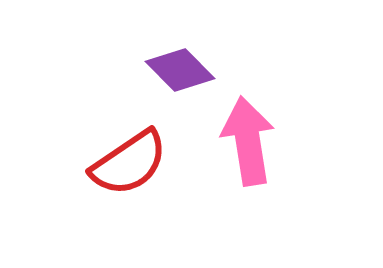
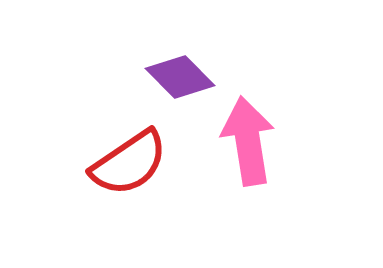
purple diamond: moved 7 px down
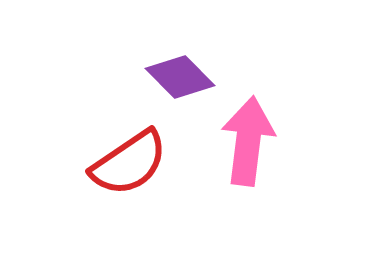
pink arrow: rotated 16 degrees clockwise
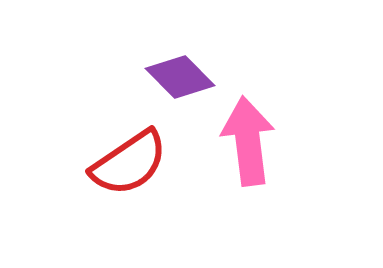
pink arrow: rotated 14 degrees counterclockwise
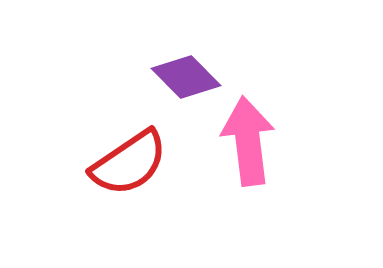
purple diamond: moved 6 px right
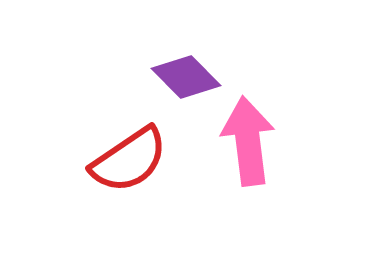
red semicircle: moved 3 px up
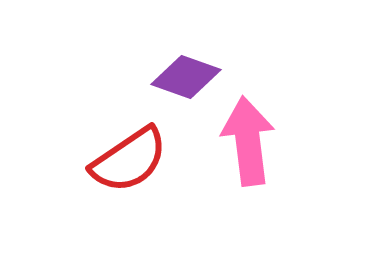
purple diamond: rotated 26 degrees counterclockwise
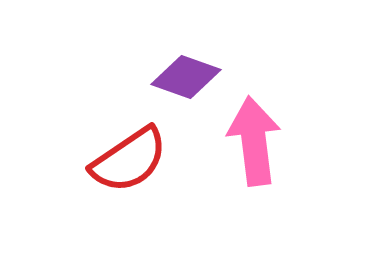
pink arrow: moved 6 px right
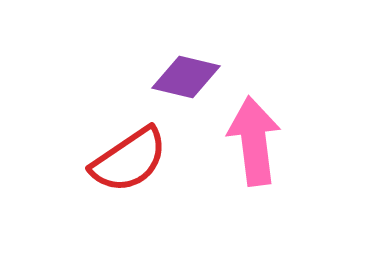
purple diamond: rotated 6 degrees counterclockwise
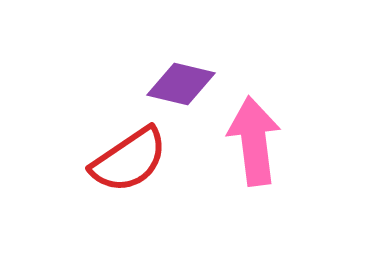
purple diamond: moved 5 px left, 7 px down
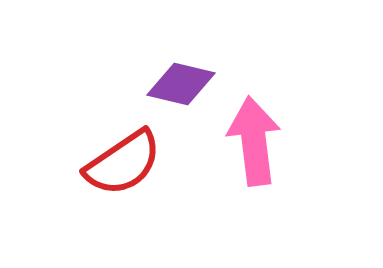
red semicircle: moved 6 px left, 3 px down
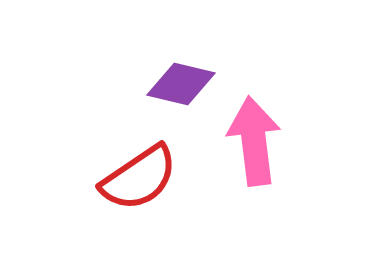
red semicircle: moved 16 px right, 15 px down
